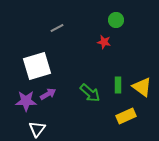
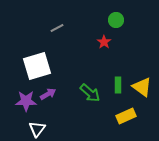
red star: rotated 24 degrees clockwise
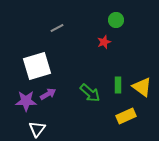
red star: rotated 16 degrees clockwise
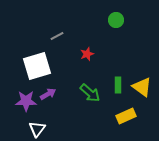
gray line: moved 8 px down
red star: moved 17 px left, 12 px down
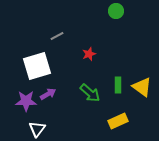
green circle: moved 9 px up
red star: moved 2 px right
yellow rectangle: moved 8 px left, 5 px down
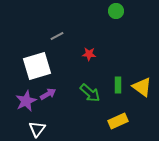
red star: rotated 24 degrees clockwise
purple star: rotated 25 degrees counterclockwise
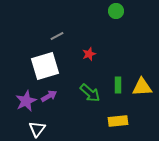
red star: rotated 24 degrees counterclockwise
white square: moved 8 px right
yellow triangle: rotated 40 degrees counterclockwise
purple arrow: moved 1 px right, 2 px down
yellow rectangle: rotated 18 degrees clockwise
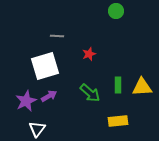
gray line: rotated 32 degrees clockwise
